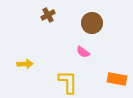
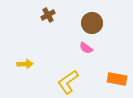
pink semicircle: moved 3 px right, 4 px up
yellow L-shape: rotated 125 degrees counterclockwise
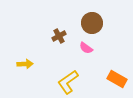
brown cross: moved 11 px right, 21 px down
orange rectangle: rotated 18 degrees clockwise
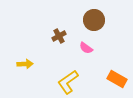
brown circle: moved 2 px right, 3 px up
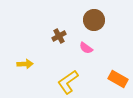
orange rectangle: moved 1 px right
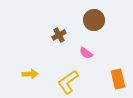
brown cross: moved 1 px up
pink semicircle: moved 5 px down
yellow arrow: moved 5 px right, 10 px down
orange rectangle: rotated 48 degrees clockwise
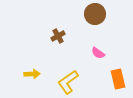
brown circle: moved 1 px right, 6 px up
brown cross: moved 1 px left, 1 px down
pink semicircle: moved 12 px right
yellow arrow: moved 2 px right
